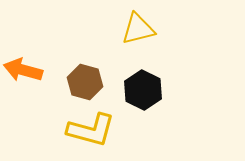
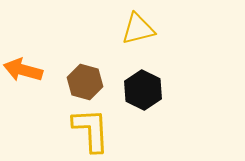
yellow L-shape: rotated 108 degrees counterclockwise
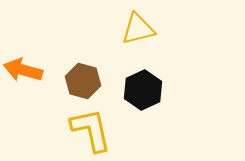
brown hexagon: moved 2 px left, 1 px up
black hexagon: rotated 9 degrees clockwise
yellow L-shape: rotated 9 degrees counterclockwise
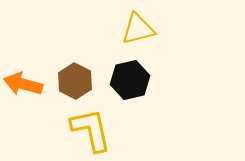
orange arrow: moved 14 px down
brown hexagon: moved 8 px left; rotated 12 degrees clockwise
black hexagon: moved 13 px left, 10 px up; rotated 12 degrees clockwise
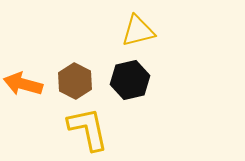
yellow triangle: moved 2 px down
yellow L-shape: moved 3 px left, 1 px up
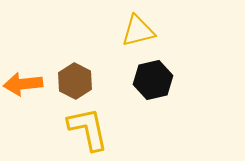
black hexagon: moved 23 px right
orange arrow: rotated 21 degrees counterclockwise
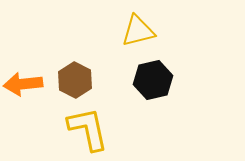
brown hexagon: moved 1 px up
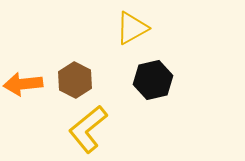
yellow triangle: moved 6 px left, 3 px up; rotated 15 degrees counterclockwise
yellow L-shape: rotated 117 degrees counterclockwise
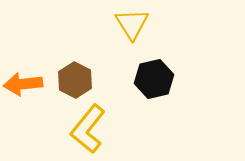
yellow triangle: moved 4 px up; rotated 33 degrees counterclockwise
black hexagon: moved 1 px right, 1 px up
yellow L-shape: rotated 12 degrees counterclockwise
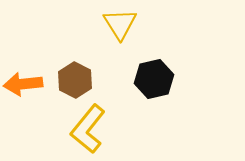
yellow triangle: moved 12 px left
